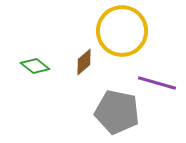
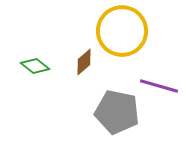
purple line: moved 2 px right, 3 px down
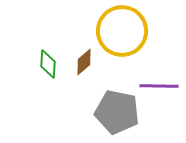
green diamond: moved 13 px right, 2 px up; rotated 56 degrees clockwise
purple line: rotated 15 degrees counterclockwise
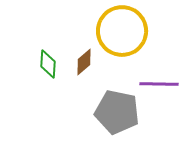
purple line: moved 2 px up
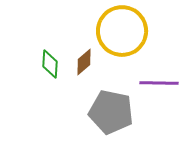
green diamond: moved 2 px right
purple line: moved 1 px up
gray pentagon: moved 6 px left
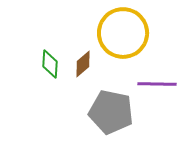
yellow circle: moved 1 px right, 2 px down
brown diamond: moved 1 px left, 2 px down
purple line: moved 2 px left, 1 px down
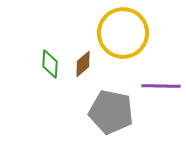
purple line: moved 4 px right, 2 px down
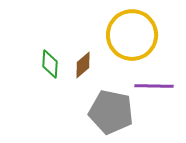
yellow circle: moved 9 px right, 2 px down
brown diamond: moved 1 px down
purple line: moved 7 px left
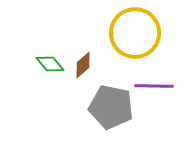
yellow circle: moved 3 px right, 2 px up
green diamond: rotated 44 degrees counterclockwise
gray pentagon: moved 5 px up
